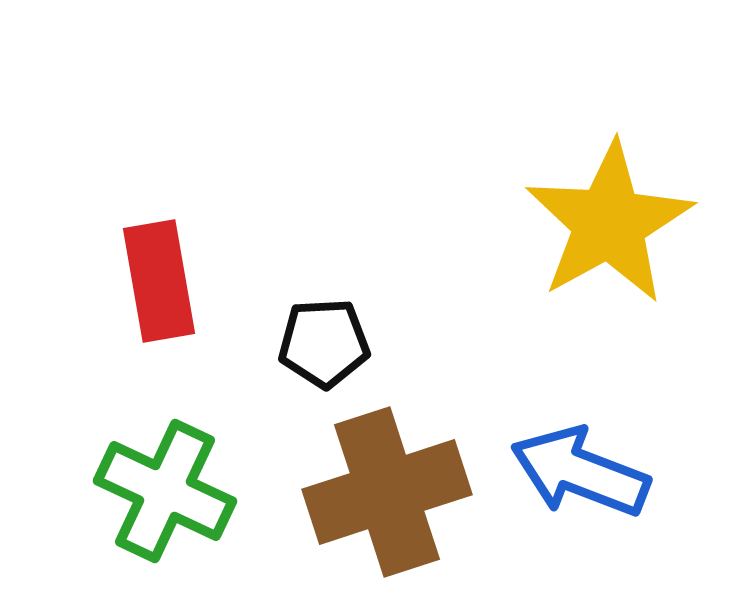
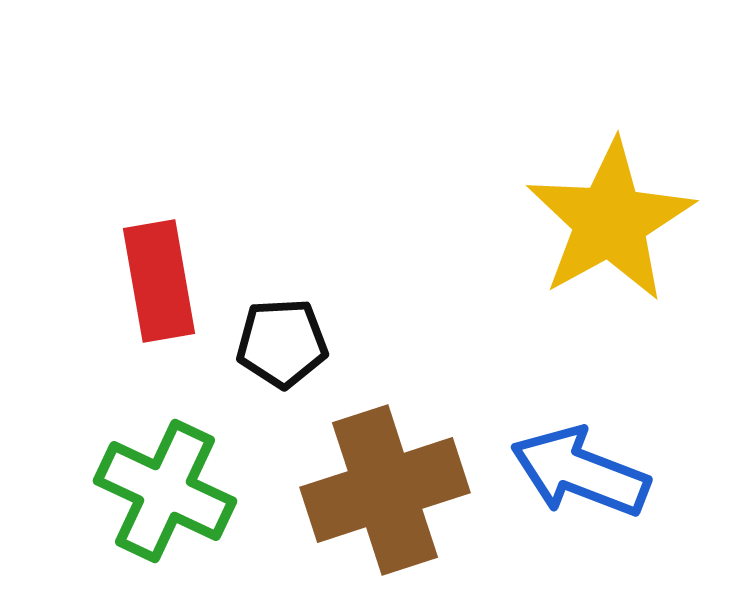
yellow star: moved 1 px right, 2 px up
black pentagon: moved 42 px left
brown cross: moved 2 px left, 2 px up
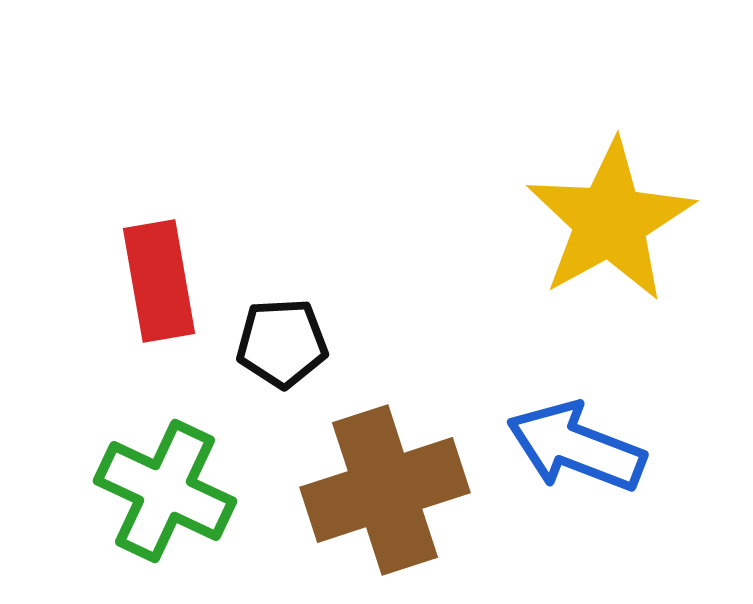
blue arrow: moved 4 px left, 25 px up
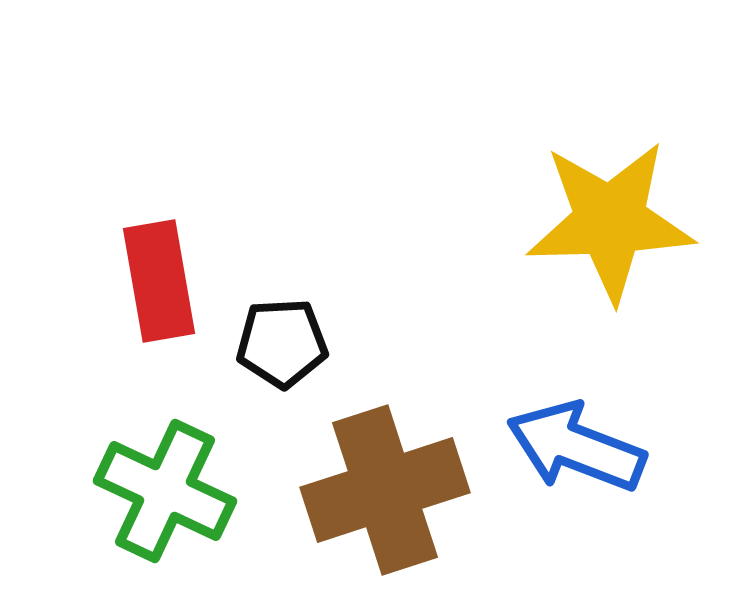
yellow star: rotated 27 degrees clockwise
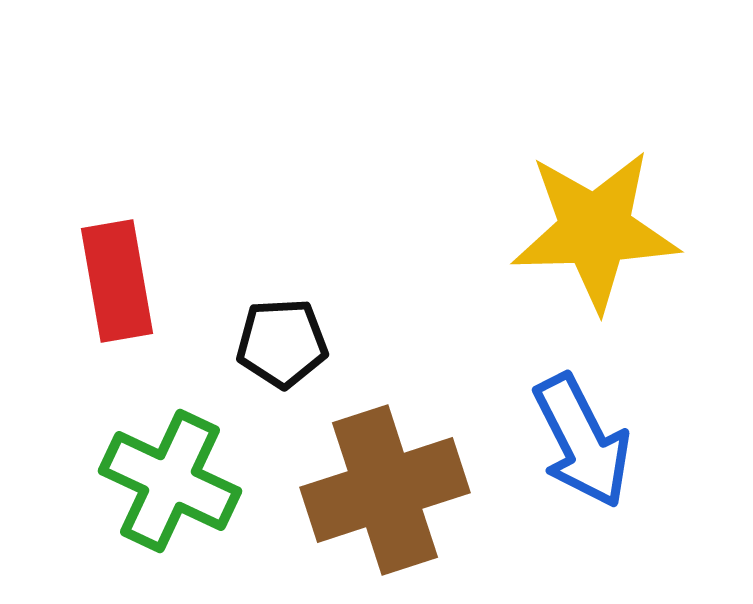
yellow star: moved 15 px left, 9 px down
red rectangle: moved 42 px left
blue arrow: moved 6 px right, 6 px up; rotated 138 degrees counterclockwise
green cross: moved 5 px right, 10 px up
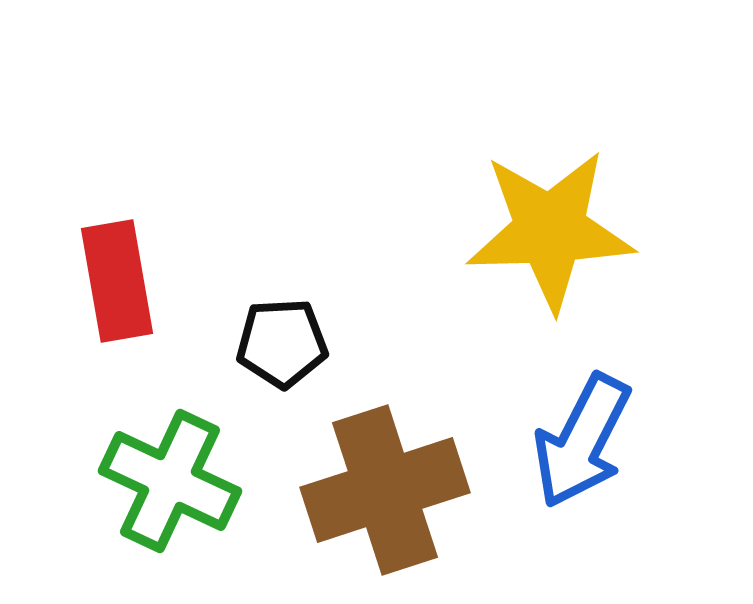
yellow star: moved 45 px left
blue arrow: rotated 54 degrees clockwise
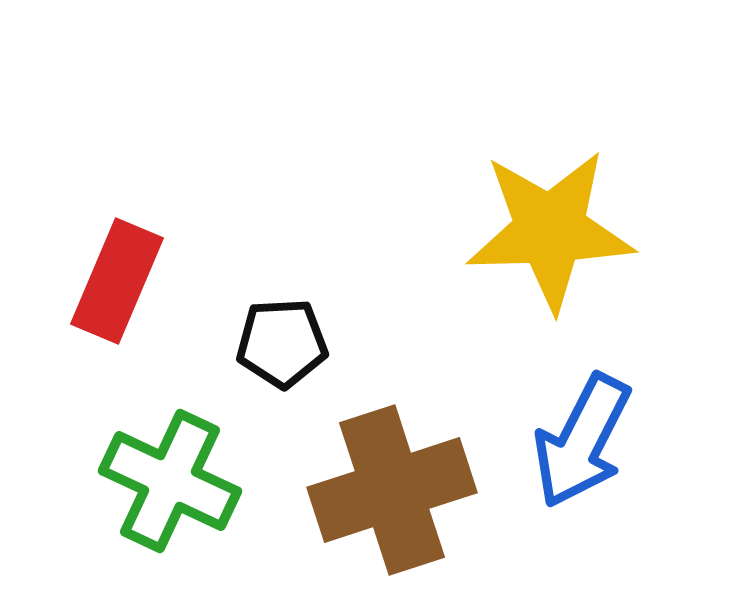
red rectangle: rotated 33 degrees clockwise
brown cross: moved 7 px right
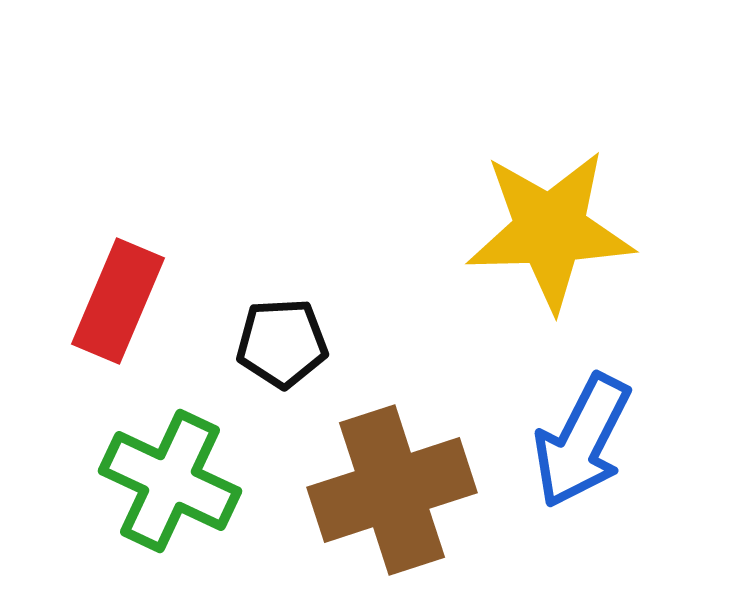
red rectangle: moved 1 px right, 20 px down
